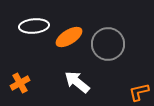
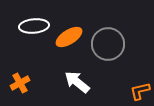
orange L-shape: moved 1 px right, 1 px up
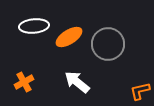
orange cross: moved 4 px right, 1 px up
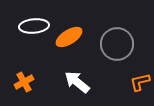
gray circle: moved 9 px right
orange L-shape: moved 9 px up
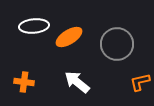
orange cross: rotated 36 degrees clockwise
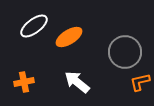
white ellipse: rotated 32 degrees counterclockwise
gray circle: moved 8 px right, 8 px down
orange cross: rotated 18 degrees counterclockwise
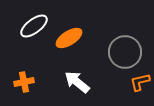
orange ellipse: moved 1 px down
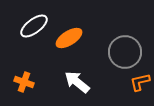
orange cross: rotated 30 degrees clockwise
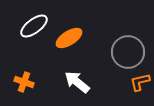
gray circle: moved 3 px right
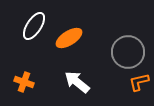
white ellipse: rotated 20 degrees counterclockwise
orange L-shape: moved 1 px left
